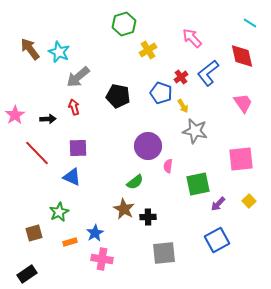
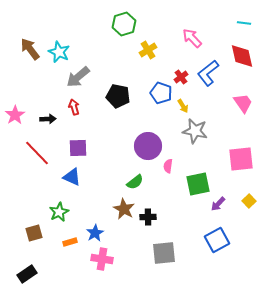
cyan line: moved 6 px left; rotated 24 degrees counterclockwise
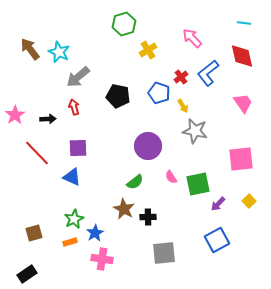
blue pentagon: moved 2 px left
pink semicircle: moved 3 px right, 11 px down; rotated 40 degrees counterclockwise
green star: moved 15 px right, 7 px down
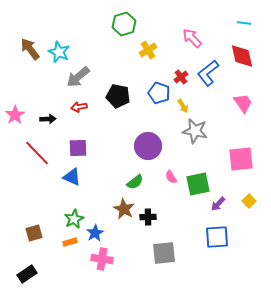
red arrow: moved 5 px right; rotated 84 degrees counterclockwise
blue square: moved 3 px up; rotated 25 degrees clockwise
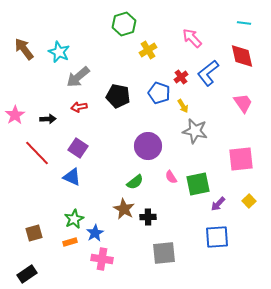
brown arrow: moved 6 px left
purple square: rotated 36 degrees clockwise
